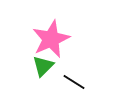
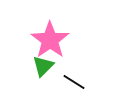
pink star: moved 1 px left, 1 px down; rotated 12 degrees counterclockwise
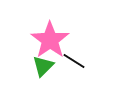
black line: moved 21 px up
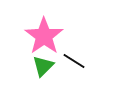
pink star: moved 6 px left, 4 px up
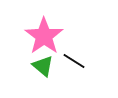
green triangle: rotated 35 degrees counterclockwise
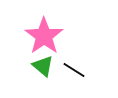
black line: moved 9 px down
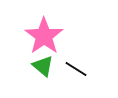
black line: moved 2 px right, 1 px up
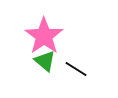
green triangle: moved 2 px right, 5 px up
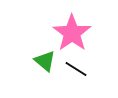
pink star: moved 28 px right, 3 px up
